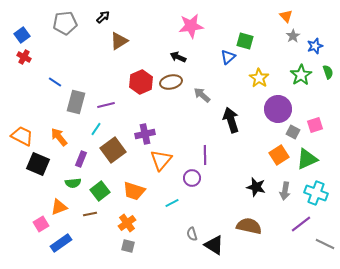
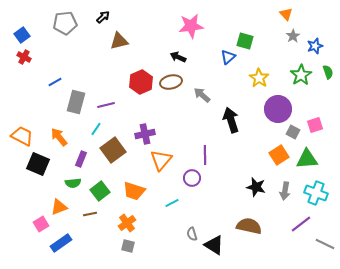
orange triangle at (286, 16): moved 2 px up
brown triangle at (119, 41): rotated 18 degrees clockwise
blue line at (55, 82): rotated 64 degrees counterclockwise
green triangle at (307, 159): rotated 20 degrees clockwise
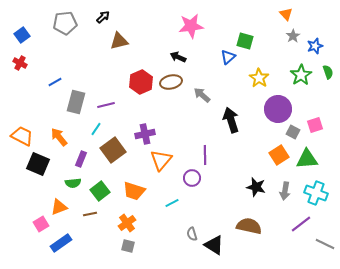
red cross at (24, 57): moved 4 px left, 6 px down
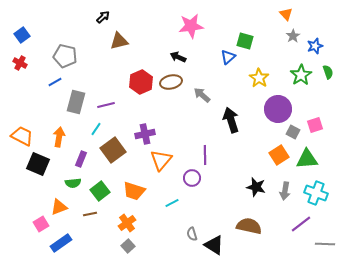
gray pentagon at (65, 23): moved 33 px down; rotated 20 degrees clockwise
orange arrow at (59, 137): rotated 48 degrees clockwise
gray line at (325, 244): rotated 24 degrees counterclockwise
gray square at (128, 246): rotated 32 degrees clockwise
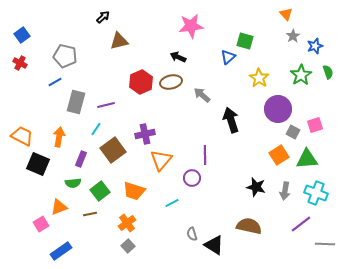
blue rectangle at (61, 243): moved 8 px down
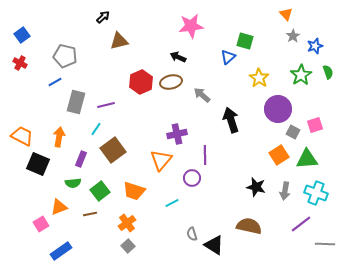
purple cross at (145, 134): moved 32 px right
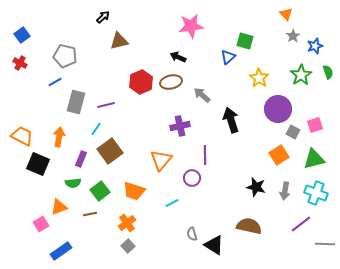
purple cross at (177, 134): moved 3 px right, 8 px up
brown square at (113, 150): moved 3 px left, 1 px down
green triangle at (307, 159): moved 7 px right; rotated 10 degrees counterclockwise
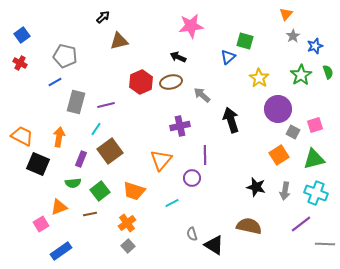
orange triangle at (286, 14): rotated 24 degrees clockwise
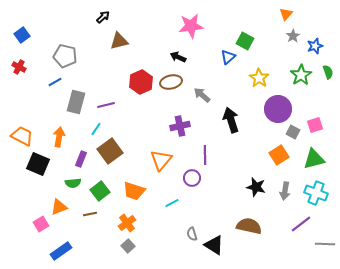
green square at (245, 41): rotated 12 degrees clockwise
red cross at (20, 63): moved 1 px left, 4 px down
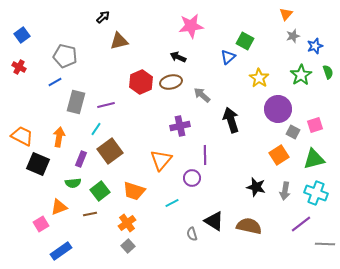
gray star at (293, 36): rotated 16 degrees clockwise
black triangle at (214, 245): moved 24 px up
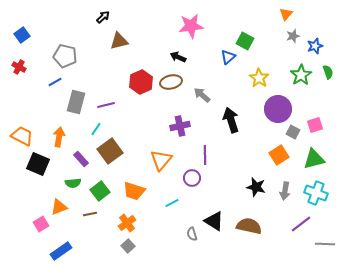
purple rectangle at (81, 159): rotated 63 degrees counterclockwise
